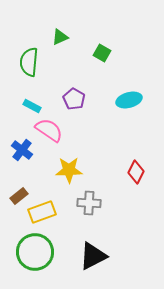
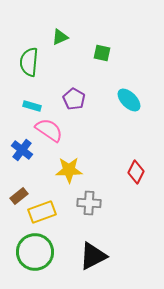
green square: rotated 18 degrees counterclockwise
cyan ellipse: rotated 60 degrees clockwise
cyan rectangle: rotated 12 degrees counterclockwise
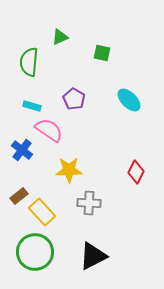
yellow rectangle: rotated 68 degrees clockwise
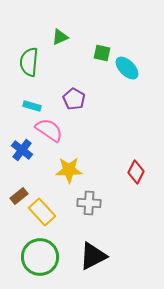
cyan ellipse: moved 2 px left, 32 px up
green circle: moved 5 px right, 5 px down
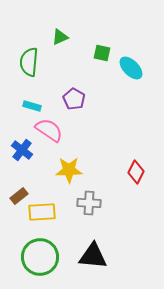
cyan ellipse: moved 4 px right
yellow rectangle: rotated 52 degrees counterclockwise
black triangle: rotated 32 degrees clockwise
